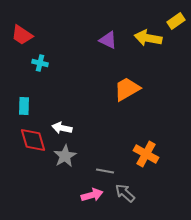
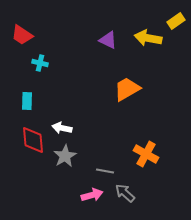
cyan rectangle: moved 3 px right, 5 px up
red diamond: rotated 12 degrees clockwise
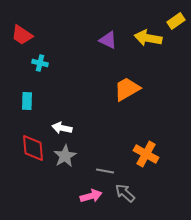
red diamond: moved 8 px down
pink arrow: moved 1 px left, 1 px down
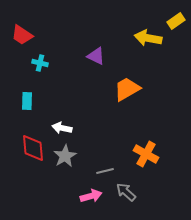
purple triangle: moved 12 px left, 16 px down
gray line: rotated 24 degrees counterclockwise
gray arrow: moved 1 px right, 1 px up
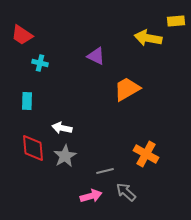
yellow rectangle: rotated 30 degrees clockwise
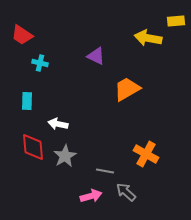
white arrow: moved 4 px left, 4 px up
red diamond: moved 1 px up
gray line: rotated 24 degrees clockwise
